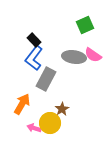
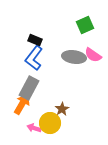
black rectangle: moved 1 px right; rotated 24 degrees counterclockwise
gray rectangle: moved 17 px left, 9 px down
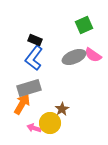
green square: moved 1 px left
gray ellipse: rotated 30 degrees counterclockwise
gray rectangle: rotated 45 degrees clockwise
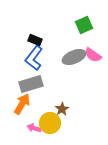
gray rectangle: moved 2 px right, 4 px up
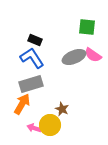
green square: moved 3 px right, 2 px down; rotated 30 degrees clockwise
blue L-shape: moved 2 px left; rotated 110 degrees clockwise
brown star: rotated 16 degrees counterclockwise
yellow circle: moved 2 px down
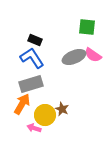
yellow circle: moved 5 px left, 10 px up
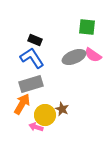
pink arrow: moved 2 px right, 1 px up
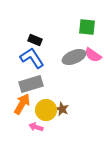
yellow circle: moved 1 px right, 5 px up
